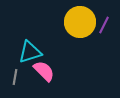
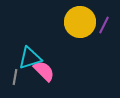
cyan triangle: moved 6 px down
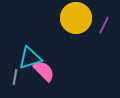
yellow circle: moved 4 px left, 4 px up
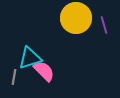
purple line: rotated 42 degrees counterclockwise
gray line: moved 1 px left
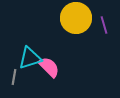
pink semicircle: moved 5 px right, 4 px up
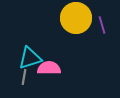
purple line: moved 2 px left
pink semicircle: moved 1 px down; rotated 45 degrees counterclockwise
gray line: moved 10 px right
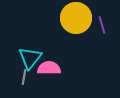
cyan triangle: rotated 35 degrees counterclockwise
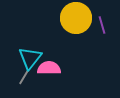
gray line: rotated 21 degrees clockwise
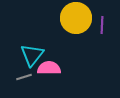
purple line: rotated 18 degrees clockwise
cyan triangle: moved 2 px right, 3 px up
gray line: rotated 42 degrees clockwise
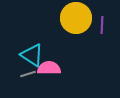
cyan triangle: rotated 35 degrees counterclockwise
gray line: moved 4 px right, 3 px up
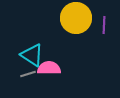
purple line: moved 2 px right
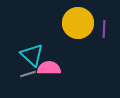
yellow circle: moved 2 px right, 5 px down
purple line: moved 4 px down
cyan triangle: rotated 10 degrees clockwise
